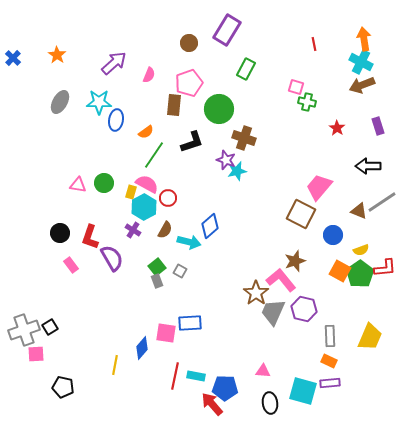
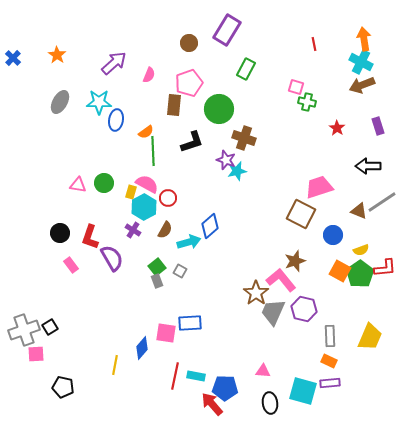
green line at (154, 155): moved 1 px left, 4 px up; rotated 36 degrees counterclockwise
pink trapezoid at (319, 187): rotated 32 degrees clockwise
cyan arrow at (189, 242): rotated 30 degrees counterclockwise
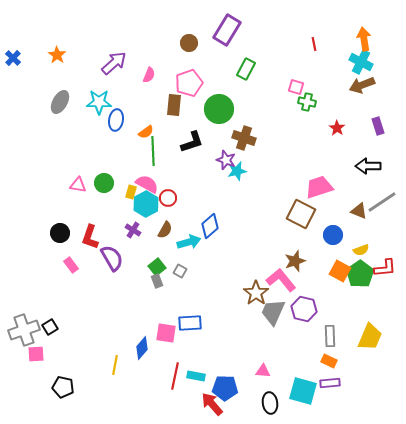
cyan hexagon at (144, 207): moved 2 px right, 3 px up
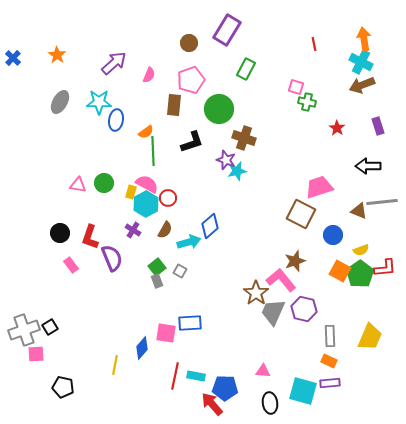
pink pentagon at (189, 83): moved 2 px right, 3 px up
gray line at (382, 202): rotated 28 degrees clockwise
purple semicircle at (112, 258): rotated 8 degrees clockwise
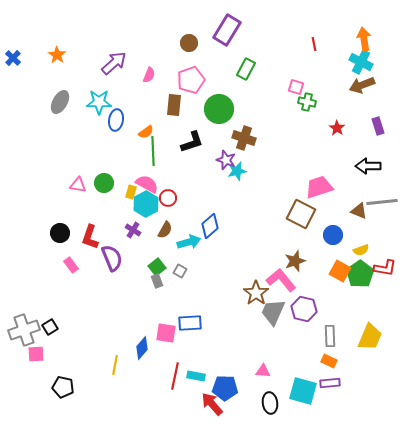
red L-shape at (385, 268): rotated 15 degrees clockwise
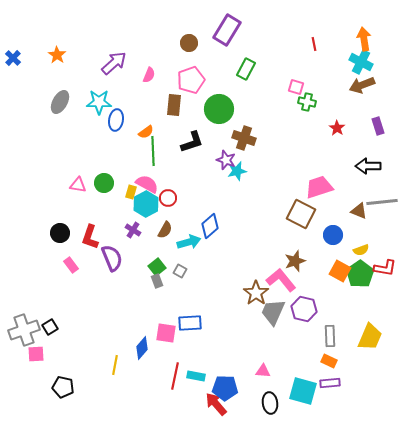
red arrow at (212, 404): moved 4 px right
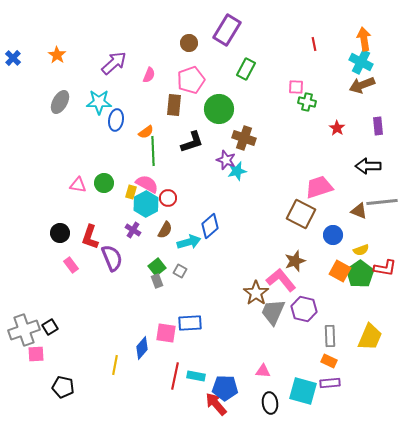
pink square at (296, 87): rotated 14 degrees counterclockwise
purple rectangle at (378, 126): rotated 12 degrees clockwise
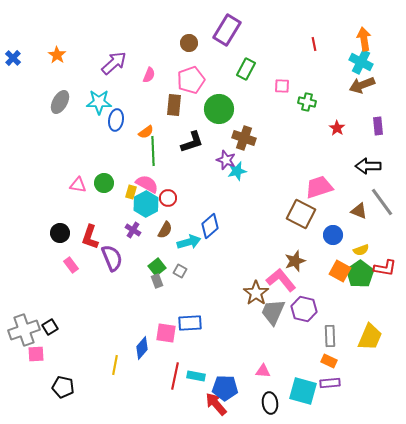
pink square at (296, 87): moved 14 px left, 1 px up
gray line at (382, 202): rotated 60 degrees clockwise
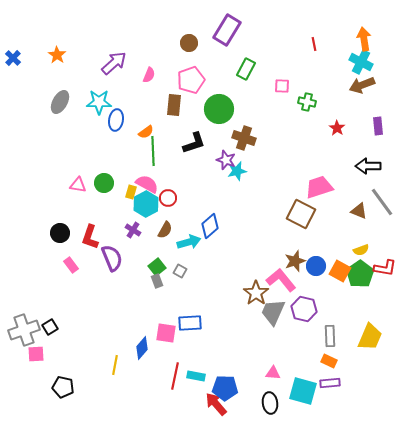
black L-shape at (192, 142): moved 2 px right, 1 px down
blue circle at (333, 235): moved 17 px left, 31 px down
pink triangle at (263, 371): moved 10 px right, 2 px down
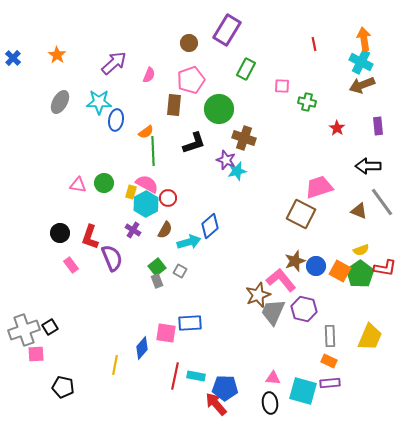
brown star at (256, 293): moved 2 px right, 2 px down; rotated 15 degrees clockwise
pink triangle at (273, 373): moved 5 px down
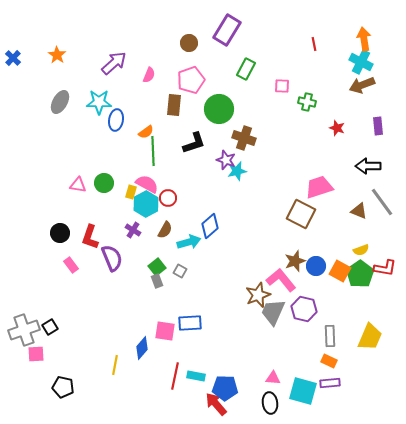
red star at (337, 128): rotated 14 degrees counterclockwise
pink square at (166, 333): moved 1 px left, 2 px up
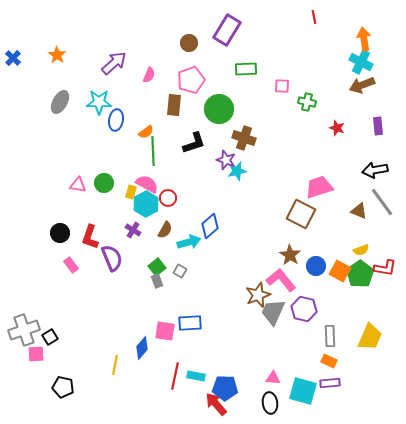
red line at (314, 44): moved 27 px up
green rectangle at (246, 69): rotated 60 degrees clockwise
black arrow at (368, 166): moved 7 px right, 4 px down; rotated 10 degrees counterclockwise
brown star at (295, 261): moved 5 px left, 6 px up; rotated 20 degrees counterclockwise
black square at (50, 327): moved 10 px down
